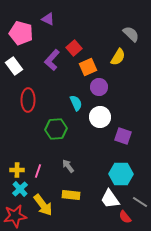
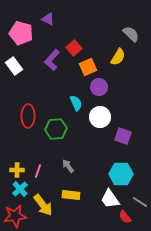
red ellipse: moved 16 px down
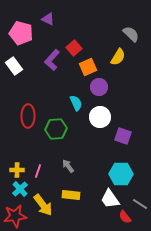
gray line: moved 2 px down
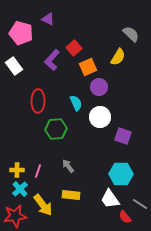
red ellipse: moved 10 px right, 15 px up
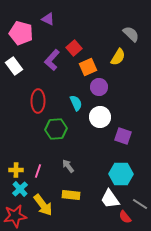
yellow cross: moved 1 px left
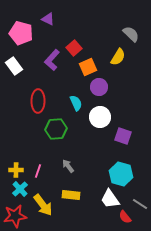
cyan hexagon: rotated 15 degrees clockwise
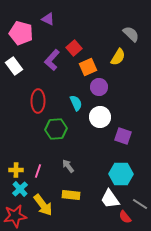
cyan hexagon: rotated 15 degrees counterclockwise
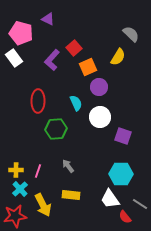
white rectangle: moved 8 px up
yellow arrow: rotated 10 degrees clockwise
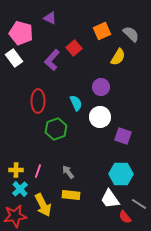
purple triangle: moved 2 px right, 1 px up
orange square: moved 14 px right, 36 px up
purple circle: moved 2 px right
green hexagon: rotated 15 degrees counterclockwise
gray arrow: moved 6 px down
gray line: moved 1 px left
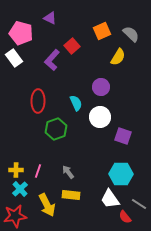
red square: moved 2 px left, 2 px up
yellow arrow: moved 4 px right
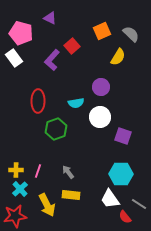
cyan semicircle: rotated 105 degrees clockwise
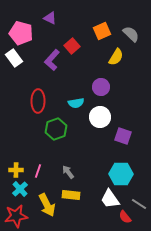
yellow semicircle: moved 2 px left
red star: moved 1 px right
